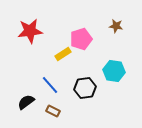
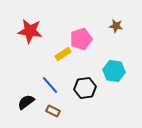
red star: rotated 15 degrees clockwise
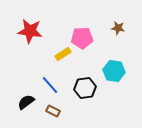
brown star: moved 2 px right, 2 px down
pink pentagon: moved 1 px right, 1 px up; rotated 15 degrees clockwise
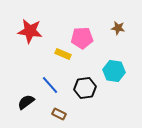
yellow rectangle: rotated 56 degrees clockwise
brown rectangle: moved 6 px right, 3 px down
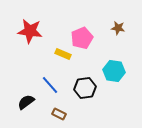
pink pentagon: rotated 20 degrees counterclockwise
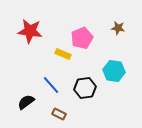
blue line: moved 1 px right
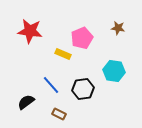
black hexagon: moved 2 px left, 1 px down
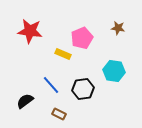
black semicircle: moved 1 px left, 1 px up
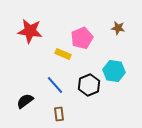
blue line: moved 4 px right
black hexagon: moved 6 px right, 4 px up; rotated 15 degrees counterclockwise
brown rectangle: rotated 56 degrees clockwise
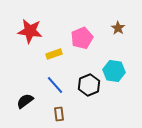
brown star: rotated 24 degrees clockwise
yellow rectangle: moved 9 px left; rotated 42 degrees counterclockwise
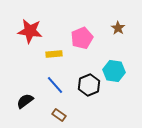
yellow rectangle: rotated 14 degrees clockwise
brown rectangle: moved 1 px down; rotated 48 degrees counterclockwise
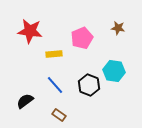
brown star: rotated 24 degrees counterclockwise
black hexagon: rotated 15 degrees counterclockwise
